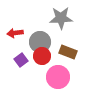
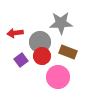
gray star: moved 5 px down
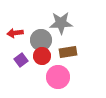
gray circle: moved 1 px right, 2 px up
brown rectangle: rotated 30 degrees counterclockwise
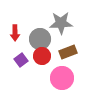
red arrow: rotated 84 degrees counterclockwise
gray circle: moved 1 px left, 1 px up
brown rectangle: rotated 12 degrees counterclockwise
pink circle: moved 4 px right, 1 px down
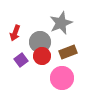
gray star: rotated 20 degrees counterclockwise
red arrow: rotated 21 degrees clockwise
gray circle: moved 3 px down
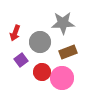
gray star: moved 2 px right; rotated 20 degrees clockwise
red circle: moved 16 px down
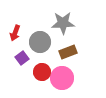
purple square: moved 1 px right, 2 px up
